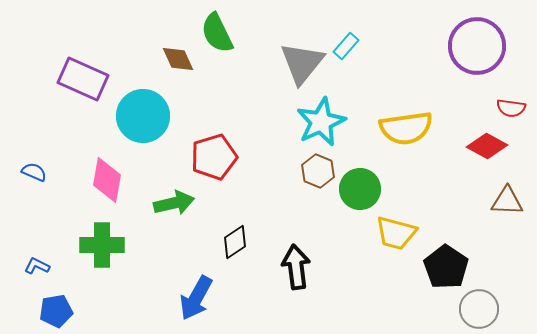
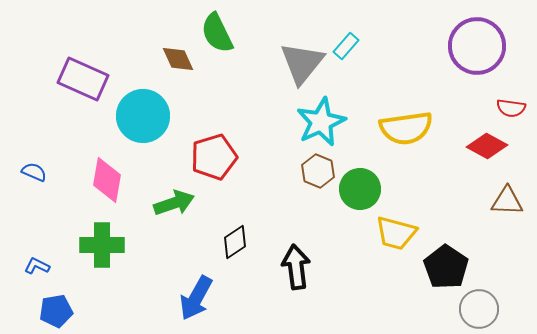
green arrow: rotated 6 degrees counterclockwise
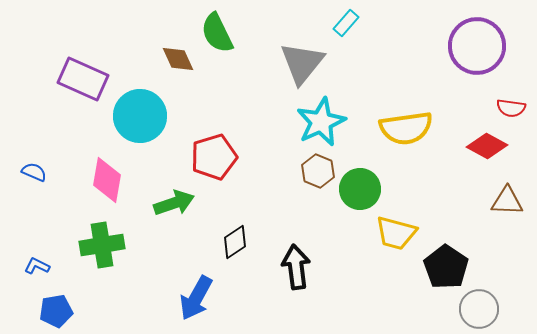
cyan rectangle: moved 23 px up
cyan circle: moved 3 px left
green cross: rotated 9 degrees counterclockwise
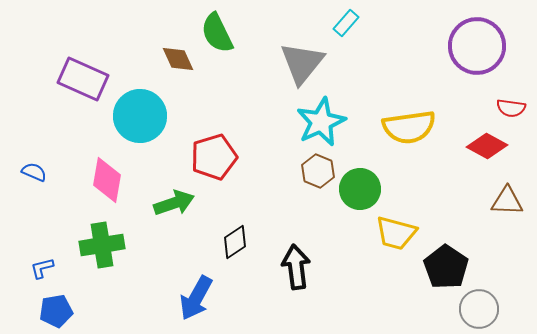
yellow semicircle: moved 3 px right, 1 px up
blue L-shape: moved 5 px right, 2 px down; rotated 40 degrees counterclockwise
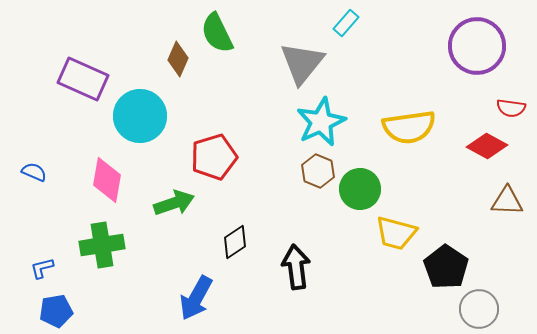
brown diamond: rotated 48 degrees clockwise
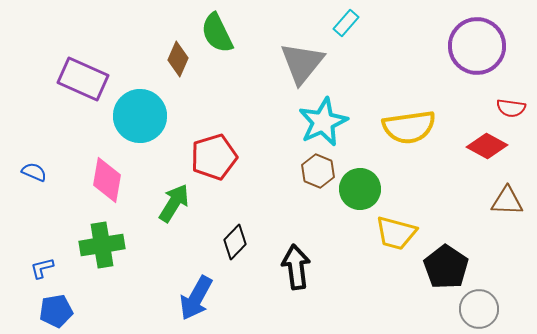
cyan star: moved 2 px right
green arrow: rotated 39 degrees counterclockwise
black diamond: rotated 12 degrees counterclockwise
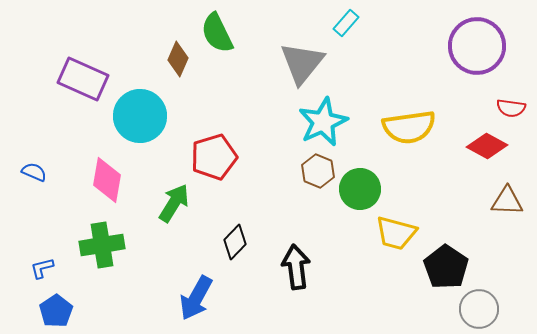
blue pentagon: rotated 24 degrees counterclockwise
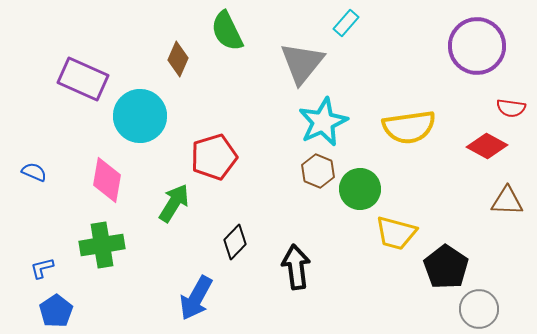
green semicircle: moved 10 px right, 2 px up
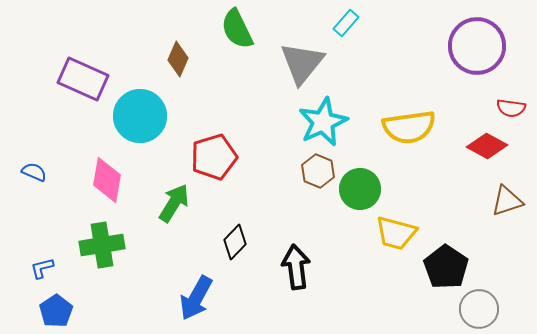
green semicircle: moved 10 px right, 2 px up
brown triangle: rotated 20 degrees counterclockwise
